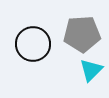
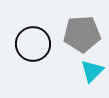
cyan triangle: moved 1 px right, 1 px down
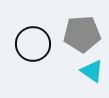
cyan triangle: rotated 40 degrees counterclockwise
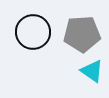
black circle: moved 12 px up
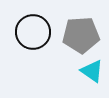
gray pentagon: moved 1 px left, 1 px down
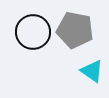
gray pentagon: moved 6 px left, 5 px up; rotated 15 degrees clockwise
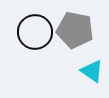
black circle: moved 2 px right
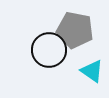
black circle: moved 14 px right, 18 px down
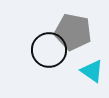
gray pentagon: moved 2 px left, 2 px down
